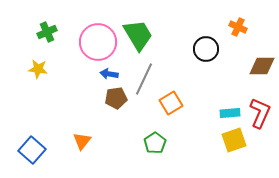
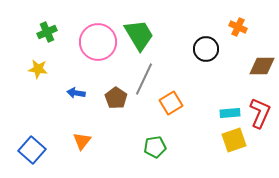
green trapezoid: moved 1 px right
blue arrow: moved 33 px left, 19 px down
brown pentagon: rotated 30 degrees counterclockwise
green pentagon: moved 4 px down; rotated 25 degrees clockwise
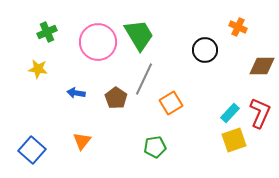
black circle: moved 1 px left, 1 px down
cyan rectangle: rotated 42 degrees counterclockwise
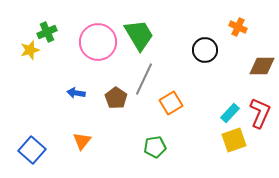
yellow star: moved 8 px left, 19 px up; rotated 24 degrees counterclockwise
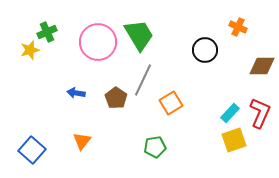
gray line: moved 1 px left, 1 px down
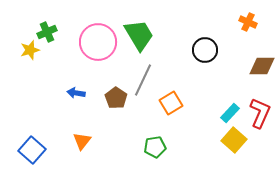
orange cross: moved 10 px right, 5 px up
yellow square: rotated 30 degrees counterclockwise
